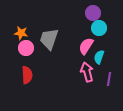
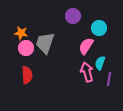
purple circle: moved 20 px left, 3 px down
gray trapezoid: moved 4 px left, 4 px down
cyan semicircle: moved 1 px right, 6 px down
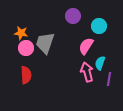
cyan circle: moved 2 px up
red semicircle: moved 1 px left
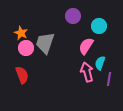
orange star: rotated 16 degrees clockwise
red semicircle: moved 4 px left; rotated 18 degrees counterclockwise
